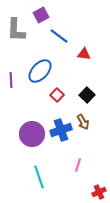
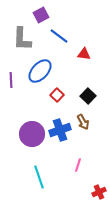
gray L-shape: moved 6 px right, 9 px down
black square: moved 1 px right, 1 px down
blue cross: moved 1 px left
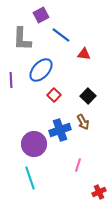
blue line: moved 2 px right, 1 px up
blue ellipse: moved 1 px right, 1 px up
red square: moved 3 px left
purple circle: moved 2 px right, 10 px down
cyan line: moved 9 px left, 1 px down
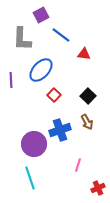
brown arrow: moved 4 px right
red cross: moved 1 px left, 4 px up
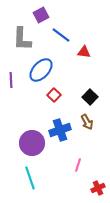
red triangle: moved 2 px up
black square: moved 2 px right, 1 px down
purple circle: moved 2 px left, 1 px up
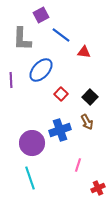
red square: moved 7 px right, 1 px up
